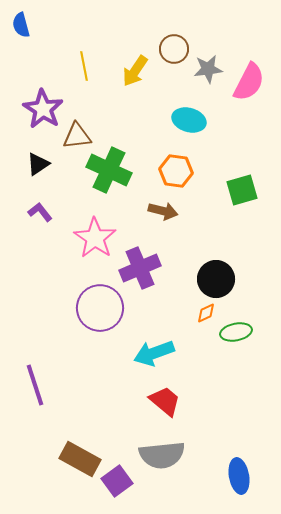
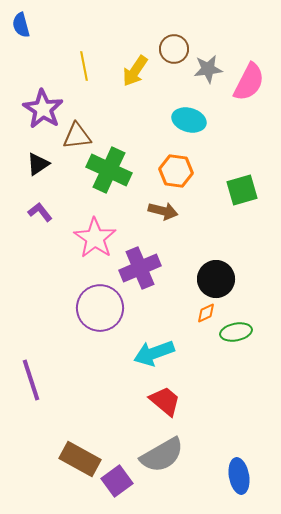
purple line: moved 4 px left, 5 px up
gray semicircle: rotated 24 degrees counterclockwise
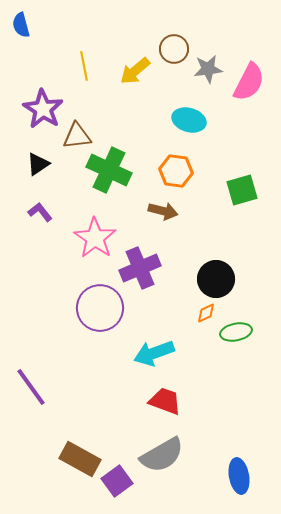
yellow arrow: rotated 16 degrees clockwise
purple line: moved 7 px down; rotated 18 degrees counterclockwise
red trapezoid: rotated 20 degrees counterclockwise
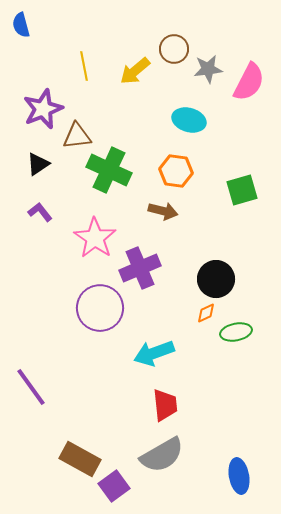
purple star: rotated 18 degrees clockwise
red trapezoid: moved 4 px down; rotated 64 degrees clockwise
purple square: moved 3 px left, 5 px down
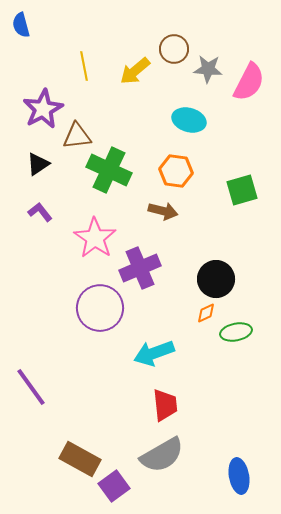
gray star: rotated 12 degrees clockwise
purple star: rotated 6 degrees counterclockwise
